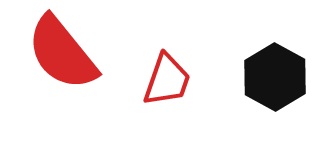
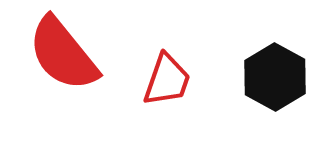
red semicircle: moved 1 px right, 1 px down
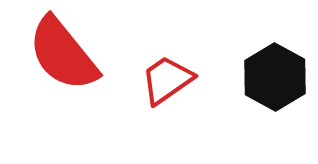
red trapezoid: rotated 144 degrees counterclockwise
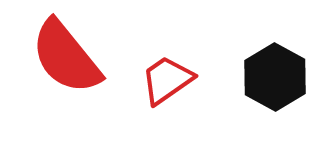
red semicircle: moved 3 px right, 3 px down
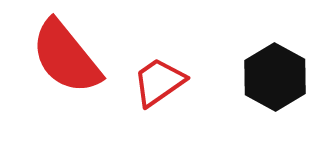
red trapezoid: moved 8 px left, 2 px down
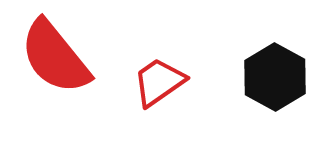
red semicircle: moved 11 px left
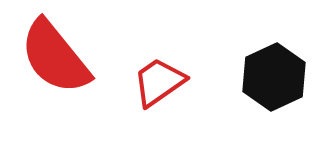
black hexagon: moved 1 px left; rotated 6 degrees clockwise
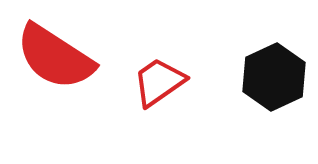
red semicircle: rotated 18 degrees counterclockwise
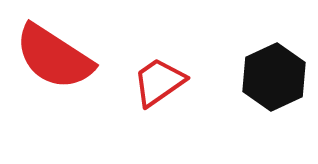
red semicircle: moved 1 px left
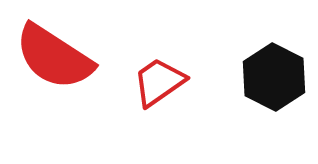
black hexagon: rotated 8 degrees counterclockwise
